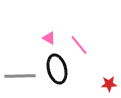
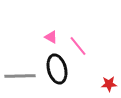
pink triangle: moved 2 px right, 1 px up
pink line: moved 1 px left, 1 px down
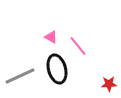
gray line: rotated 24 degrees counterclockwise
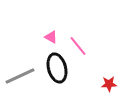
black ellipse: moved 1 px up
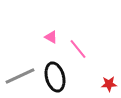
pink line: moved 3 px down
black ellipse: moved 2 px left, 9 px down
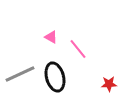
gray line: moved 2 px up
